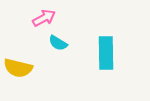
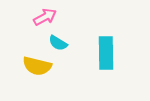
pink arrow: moved 1 px right, 1 px up
yellow semicircle: moved 19 px right, 2 px up
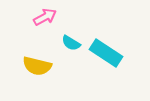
cyan semicircle: moved 13 px right
cyan rectangle: rotated 56 degrees counterclockwise
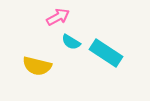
pink arrow: moved 13 px right
cyan semicircle: moved 1 px up
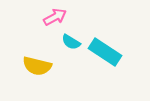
pink arrow: moved 3 px left
cyan rectangle: moved 1 px left, 1 px up
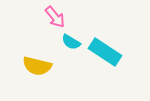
pink arrow: rotated 80 degrees clockwise
